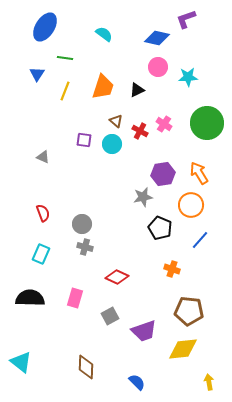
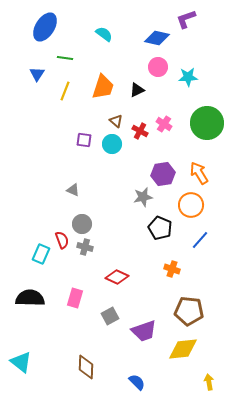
gray triangle: moved 30 px right, 33 px down
red semicircle: moved 19 px right, 27 px down
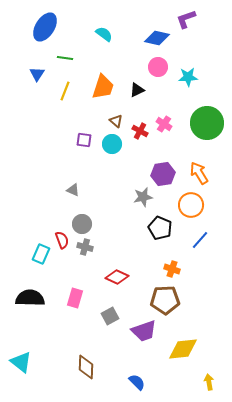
brown pentagon: moved 24 px left, 11 px up; rotated 8 degrees counterclockwise
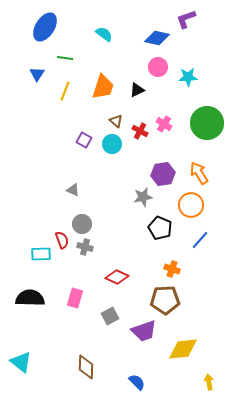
purple square: rotated 21 degrees clockwise
cyan rectangle: rotated 66 degrees clockwise
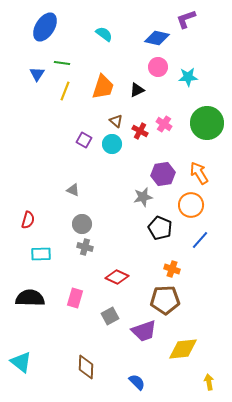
green line: moved 3 px left, 5 px down
red semicircle: moved 34 px left, 20 px up; rotated 36 degrees clockwise
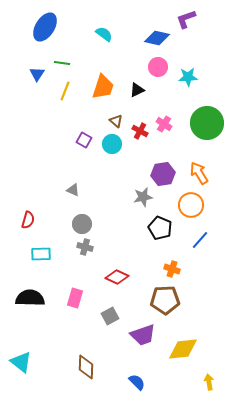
purple trapezoid: moved 1 px left, 4 px down
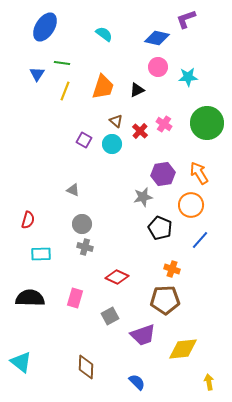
red cross: rotated 14 degrees clockwise
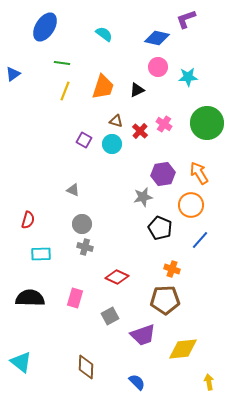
blue triangle: moved 24 px left; rotated 21 degrees clockwise
brown triangle: rotated 24 degrees counterclockwise
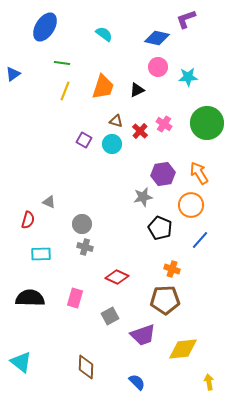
gray triangle: moved 24 px left, 12 px down
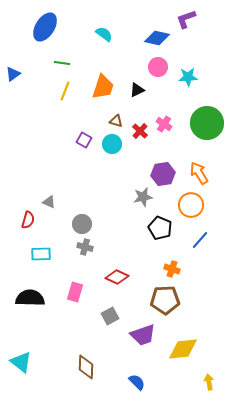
pink rectangle: moved 6 px up
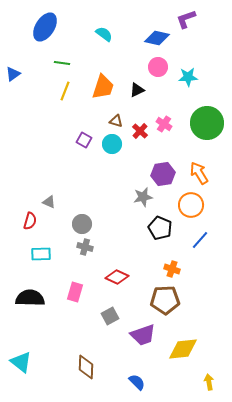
red semicircle: moved 2 px right, 1 px down
